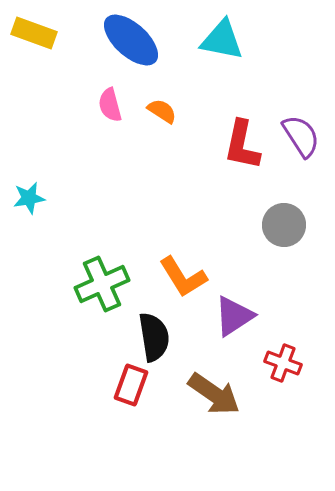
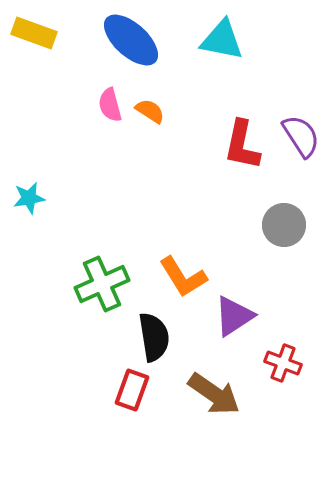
orange semicircle: moved 12 px left
red rectangle: moved 1 px right, 5 px down
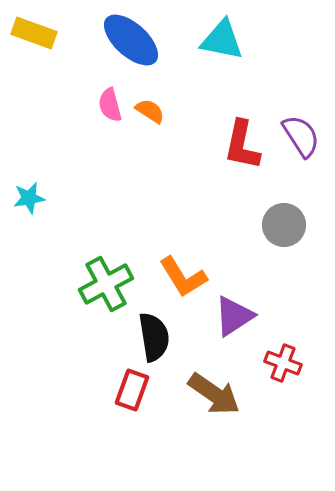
green cross: moved 4 px right; rotated 4 degrees counterclockwise
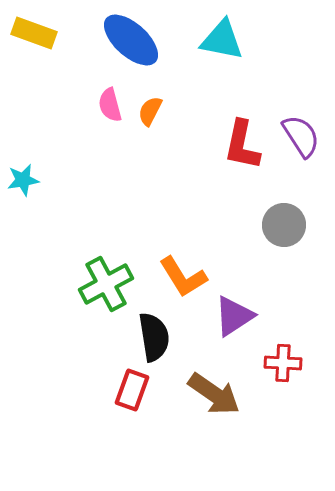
orange semicircle: rotated 96 degrees counterclockwise
cyan star: moved 6 px left, 18 px up
red cross: rotated 18 degrees counterclockwise
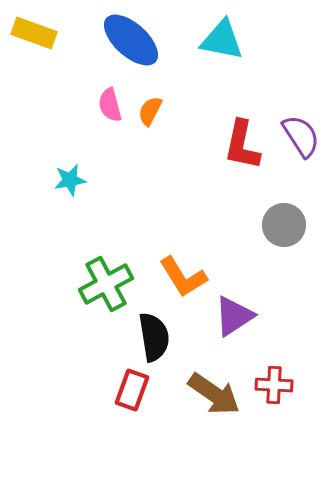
cyan star: moved 47 px right
red cross: moved 9 px left, 22 px down
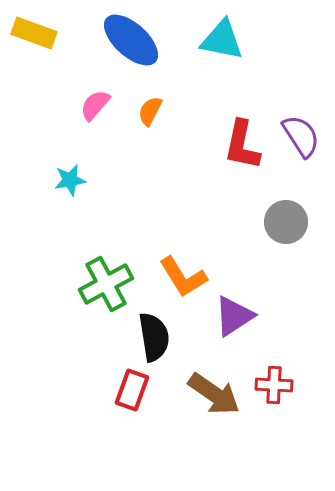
pink semicircle: moved 15 px left; rotated 56 degrees clockwise
gray circle: moved 2 px right, 3 px up
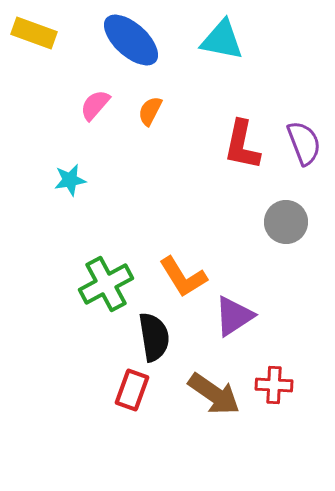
purple semicircle: moved 3 px right, 7 px down; rotated 12 degrees clockwise
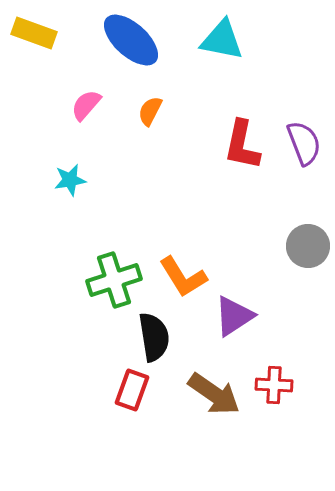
pink semicircle: moved 9 px left
gray circle: moved 22 px right, 24 px down
green cross: moved 8 px right, 4 px up; rotated 10 degrees clockwise
